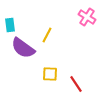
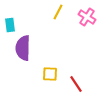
yellow line: moved 11 px right, 23 px up
purple semicircle: rotated 55 degrees clockwise
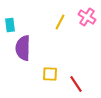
yellow line: moved 2 px right, 10 px down
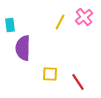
pink cross: moved 3 px left; rotated 18 degrees clockwise
red line: moved 2 px right, 2 px up
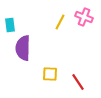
pink cross: rotated 30 degrees counterclockwise
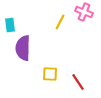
pink cross: moved 5 px up
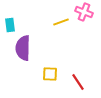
yellow line: moved 1 px right; rotated 42 degrees clockwise
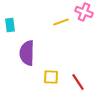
purple semicircle: moved 4 px right, 5 px down
yellow square: moved 1 px right, 3 px down
